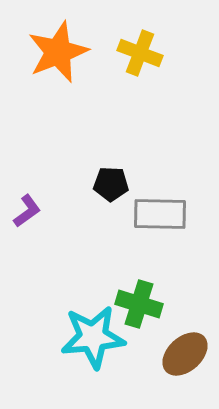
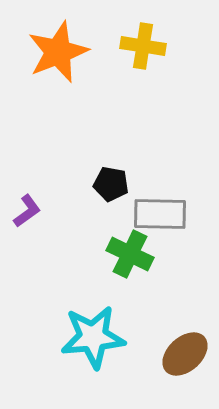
yellow cross: moved 3 px right, 7 px up; rotated 12 degrees counterclockwise
black pentagon: rotated 8 degrees clockwise
green cross: moved 9 px left, 50 px up; rotated 9 degrees clockwise
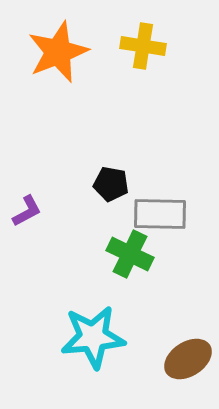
purple L-shape: rotated 8 degrees clockwise
brown ellipse: moved 3 px right, 5 px down; rotated 9 degrees clockwise
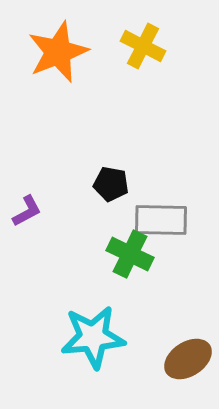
yellow cross: rotated 18 degrees clockwise
gray rectangle: moved 1 px right, 6 px down
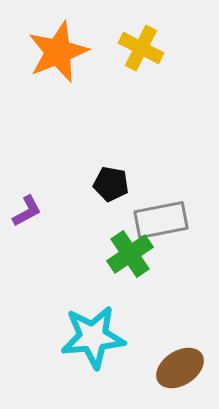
yellow cross: moved 2 px left, 2 px down
gray rectangle: rotated 12 degrees counterclockwise
green cross: rotated 30 degrees clockwise
brown ellipse: moved 8 px left, 9 px down
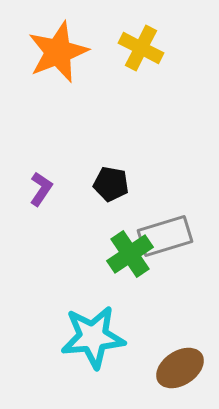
purple L-shape: moved 14 px right, 22 px up; rotated 28 degrees counterclockwise
gray rectangle: moved 4 px right, 16 px down; rotated 6 degrees counterclockwise
